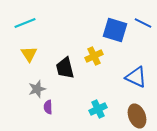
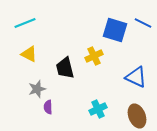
yellow triangle: rotated 30 degrees counterclockwise
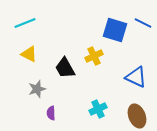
black trapezoid: rotated 15 degrees counterclockwise
purple semicircle: moved 3 px right, 6 px down
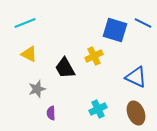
brown ellipse: moved 1 px left, 3 px up
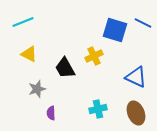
cyan line: moved 2 px left, 1 px up
cyan cross: rotated 12 degrees clockwise
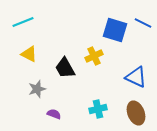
purple semicircle: moved 3 px right, 1 px down; rotated 112 degrees clockwise
